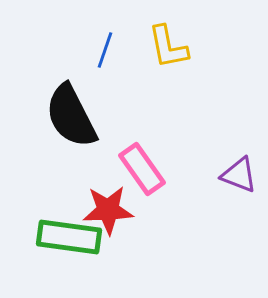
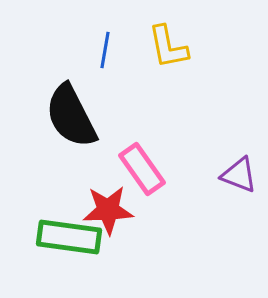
blue line: rotated 9 degrees counterclockwise
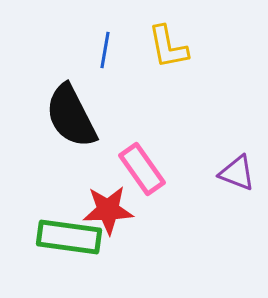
purple triangle: moved 2 px left, 2 px up
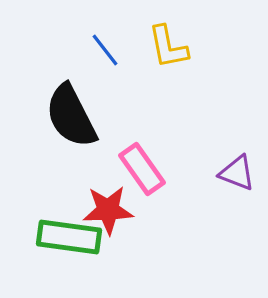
blue line: rotated 48 degrees counterclockwise
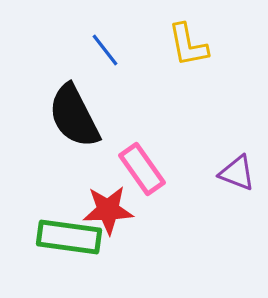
yellow L-shape: moved 20 px right, 2 px up
black semicircle: moved 3 px right
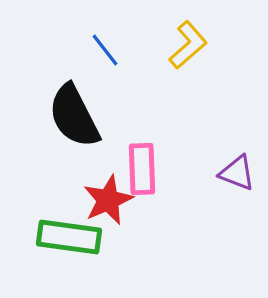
yellow L-shape: rotated 120 degrees counterclockwise
pink rectangle: rotated 33 degrees clockwise
red star: moved 10 px up; rotated 21 degrees counterclockwise
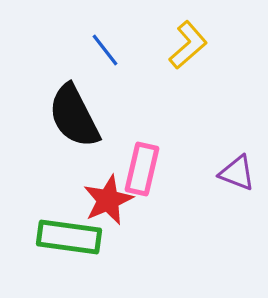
pink rectangle: rotated 15 degrees clockwise
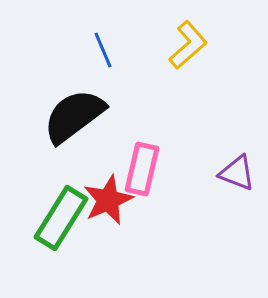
blue line: moved 2 px left; rotated 15 degrees clockwise
black semicircle: rotated 80 degrees clockwise
green rectangle: moved 8 px left, 19 px up; rotated 66 degrees counterclockwise
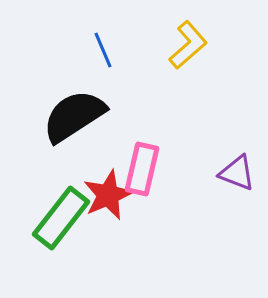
black semicircle: rotated 4 degrees clockwise
red star: moved 5 px up
green rectangle: rotated 6 degrees clockwise
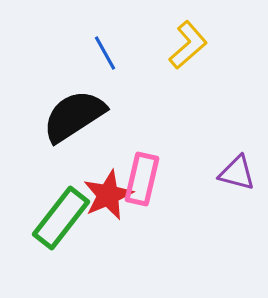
blue line: moved 2 px right, 3 px down; rotated 6 degrees counterclockwise
pink rectangle: moved 10 px down
purple triangle: rotated 6 degrees counterclockwise
